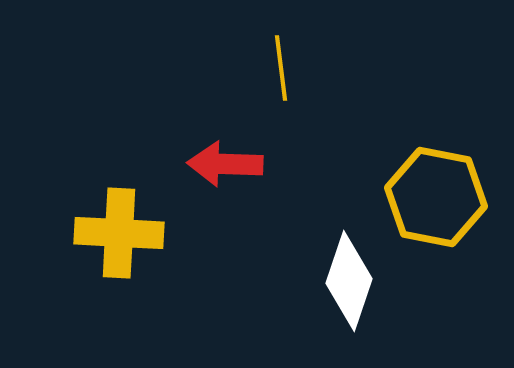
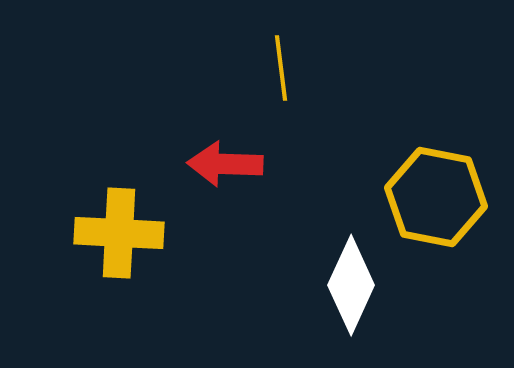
white diamond: moved 2 px right, 4 px down; rotated 6 degrees clockwise
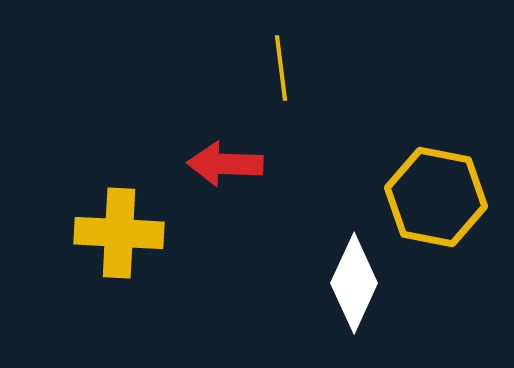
white diamond: moved 3 px right, 2 px up
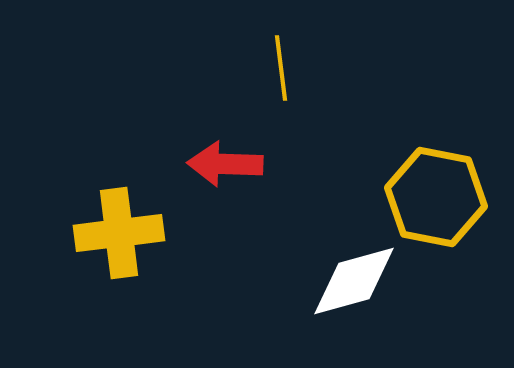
yellow cross: rotated 10 degrees counterclockwise
white diamond: moved 2 px up; rotated 50 degrees clockwise
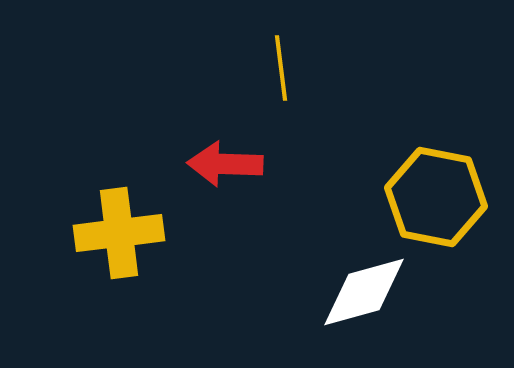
white diamond: moved 10 px right, 11 px down
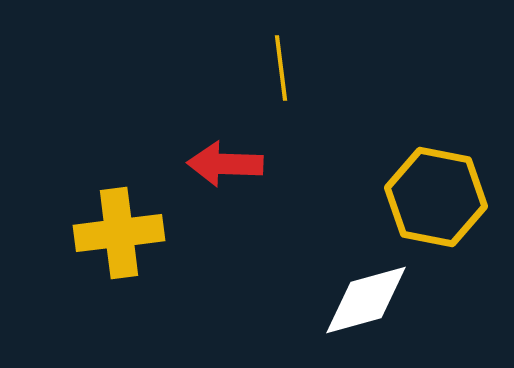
white diamond: moved 2 px right, 8 px down
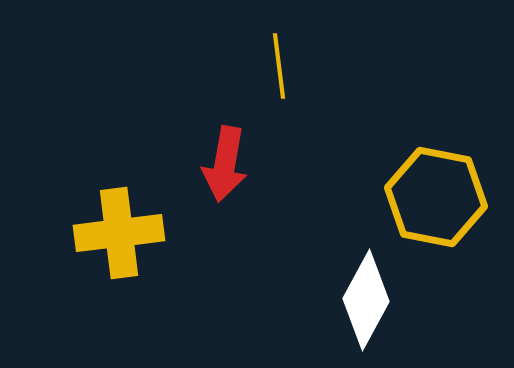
yellow line: moved 2 px left, 2 px up
red arrow: rotated 82 degrees counterclockwise
white diamond: rotated 46 degrees counterclockwise
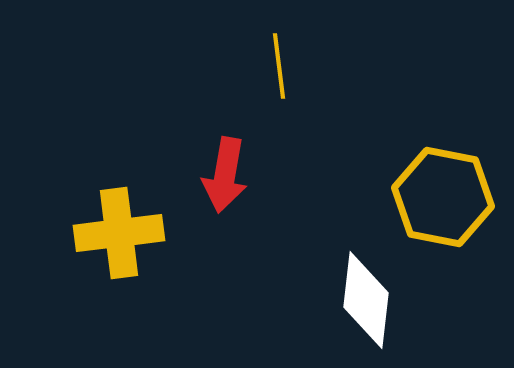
red arrow: moved 11 px down
yellow hexagon: moved 7 px right
white diamond: rotated 22 degrees counterclockwise
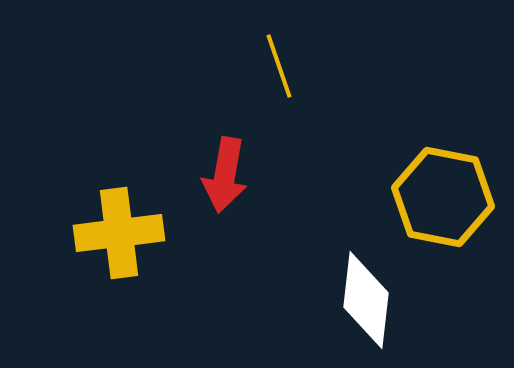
yellow line: rotated 12 degrees counterclockwise
